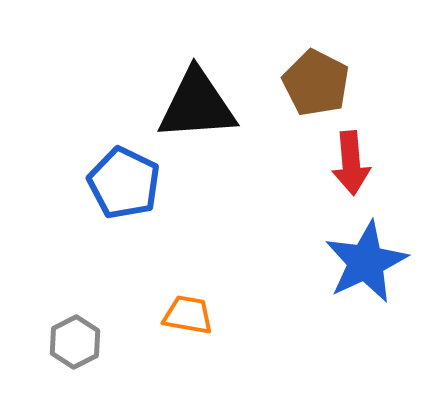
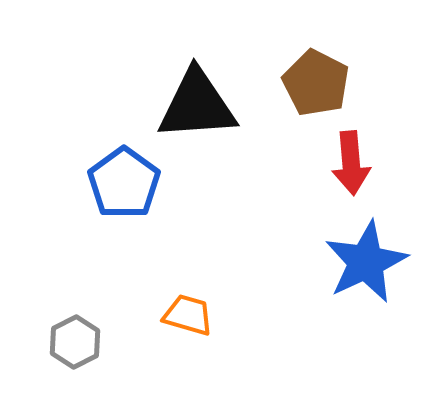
blue pentagon: rotated 10 degrees clockwise
orange trapezoid: rotated 6 degrees clockwise
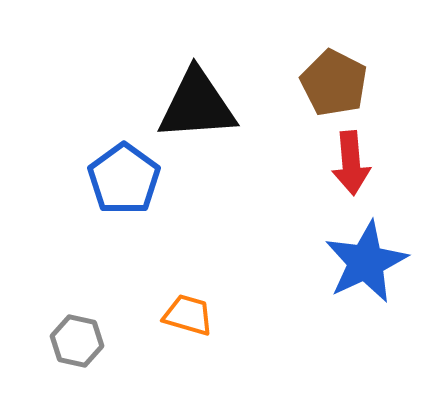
brown pentagon: moved 18 px right
blue pentagon: moved 4 px up
gray hexagon: moved 2 px right, 1 px up; rotated 21 degrees counterclockwise
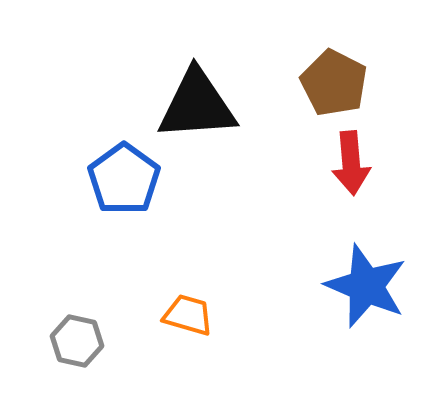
blue star: moved 24 px down; rotated 24 degrees counterclockwise
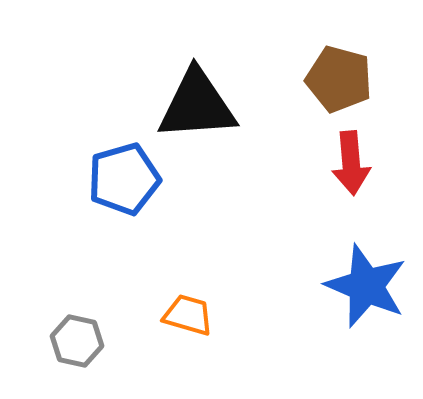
brown pentagon: moved 5 px right, 4 px up; rotated 12 degrees counterclockwise
blue pentagon: rotated 20 degrees clockwise
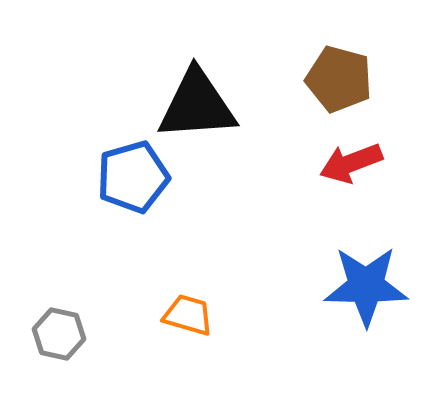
red arrow: rotated 74 degrees clockwise
blue pentagon: moved 9 px right, 2 px up
blue star: rotated 22 degrees counterclockwise
gray hexagon: moved 18 px left, 7 px up
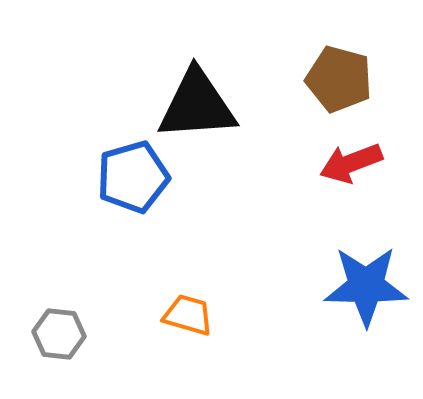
gray hexagon: rotated 6 degrees counterclockwise
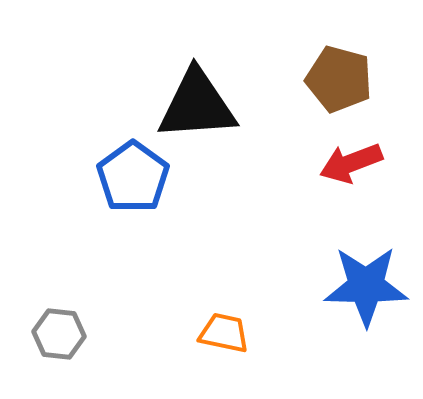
blue pentagon: rotated 20 degrees counterclockwise
orange trapezoid: moved 36 px right, 18 px down; rotated 4 degrees counterclockwise
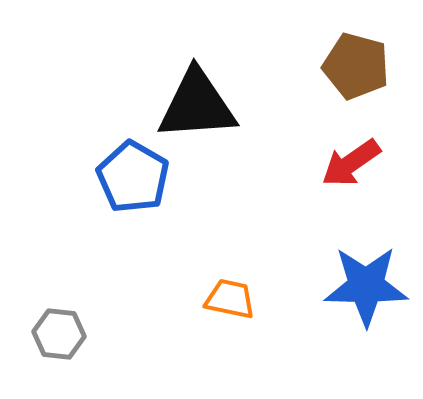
brown pentagon: moved 17 px right, 13 px up
red arrow: rotated 14 degrees counterclockwise
blue pentagon: rotated 6 degrees counterclockwise
orange trapezoid: moved 6 px right, 34 px up
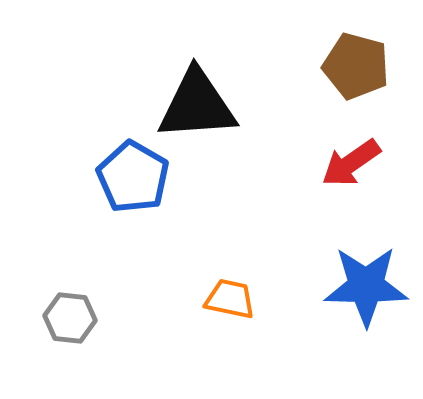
gray hexagon: moved 11 px right, 16 px up
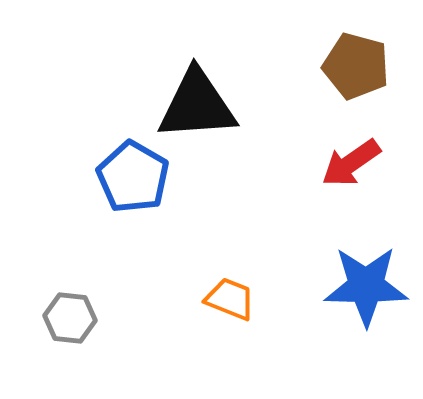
orange trapezoid: rotated 10 degrees clockwise
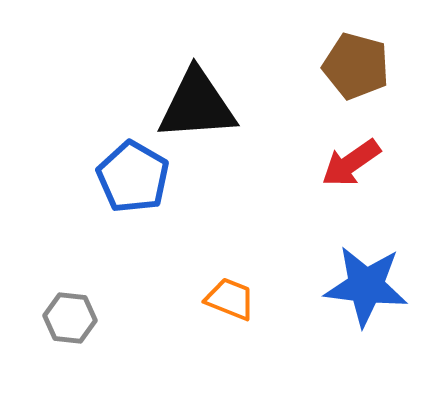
blue star: rotated 6 degrees clockwise
